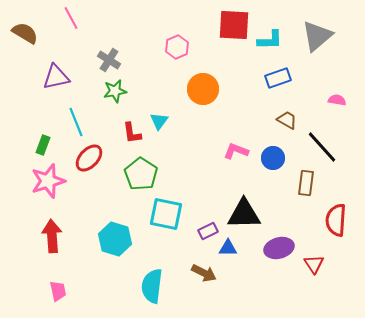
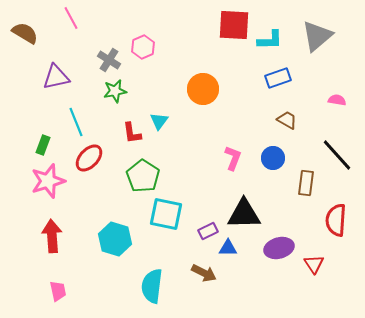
pink hexagon: moved 34 px left
black line: moved 15 px right, 8 px down
pink L-shape: moved 3 px left, 7 px down; rotated 90 degrees clockwise
green pentagon: moved 2 px right, 2 px down
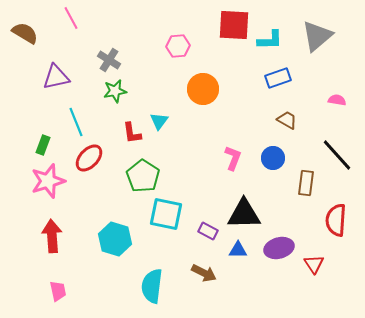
pink hexagon: moved 35 px right, 1 px up; rotated 20 degrees clockwise
purple rectangle: rotated 54 degrees clockwise
blue triangle: moved 10 px right, 2 px down
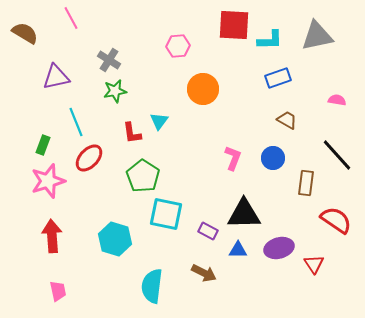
gray triangle: rotated 28 degrees clockwise
red semicircle: rotated 120 degrees clockwise
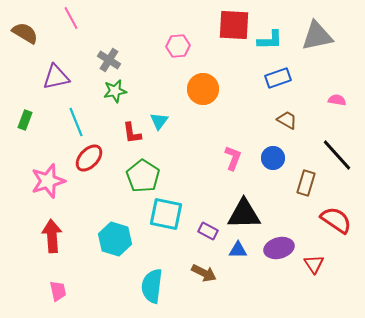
green rectangle: moved 18 px left, 25 px up
brown rectangle: rotated 10 degrees clockwise
